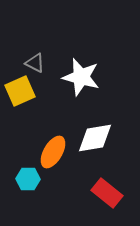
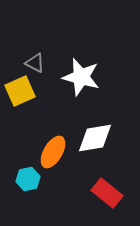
cyan hexagon: rotated 15 degrees counterclockwise
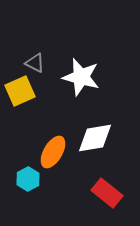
cyan hexagon: rotated 15 degrees counterclockwise
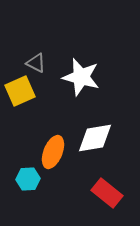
gray triangle: moved 1 px right
orange ellipse: rotated 8 degrees counterclockwise
cyan hexagon: rotated 25 degrees clockwise
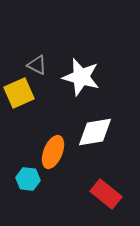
gray triangle: moved 1 px right, 2 px down
yellow square: moved 1 px left, 2 px down
white diamond: moved 6 px up
cyan hexagon: rotated 10 degrees clockwise
red rectangle: moved 1 px left, 1 px down
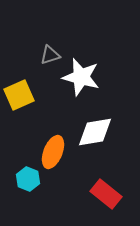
gray triangle: moved 13 px right, 10 px up; rotated 45 degrees counterclockwise
yellow square: moved 2 px down
cyan hexagon: rotated 15 degrees clockwise
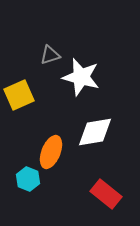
orange ellipse: moved 2 px left
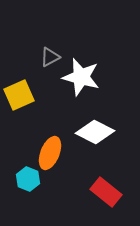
gray triangle: moved 2 px down; rotated 10 degrees counterclockwise
white diamond: rotated 36 degrees clockwise
orange ellipse: moved 1 px left, 1 px down
red rectangle: moved 2 px up
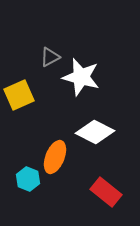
orange ellipse: moved 5 px right, 4 px down
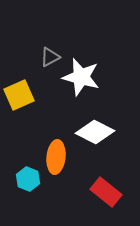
orange ellipse: moved 1 px right; rotated 16 degrees counterclockwise
